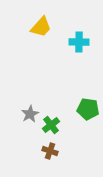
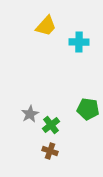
yellow trapezoid: moved 5 px right, 1 px up
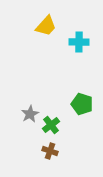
green pentagon: moved 6 px left, 5 px up; rotated 10 degrees clockwise
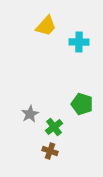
green cross: moved 3 px right, 2 px down
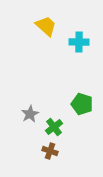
yellow trapezoid: rotated 90 degrees counterclockwise
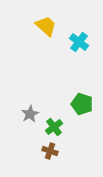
cyan cross: rotated 36 degrees clockwise
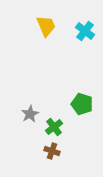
yellow trapezoid: rotated 25 degrees clockwise
cyan cross: moved 6 px right, 11 px up
brown cross: moved 2 px right
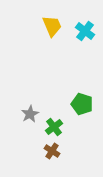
yellow trapezoid: moved 6 px right
brown cross: rotated 14 degrees clockwise
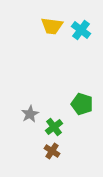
yellow trapezoid: rotated 120 degrees clockwise
cyan cross: moved 4 px left, 1 px up
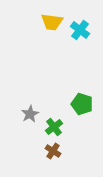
yellow trapezoid: moved 4 px up
cyan cross: moved 1 px left
brown cross: moved 1 px right
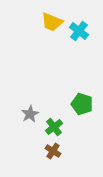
yellow trapezoid: rotated 15 degrees clockwise
cyan cross: moved 1 px left, 1 px down
